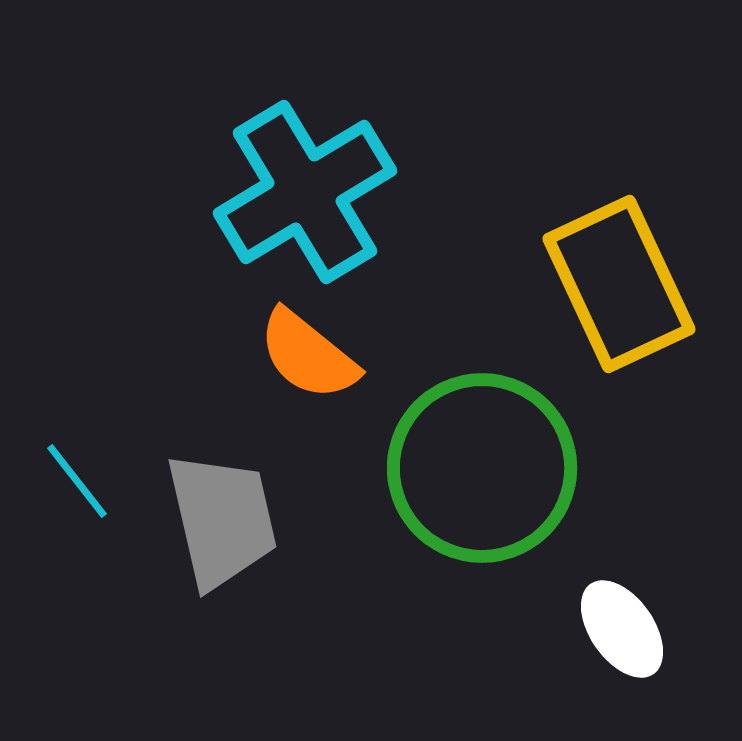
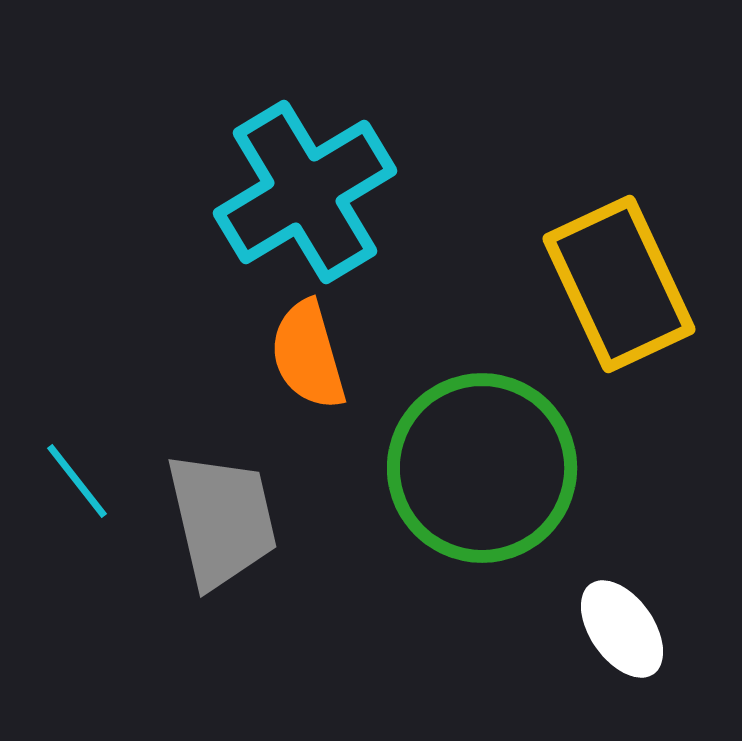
orange semicircle: rotated 35 degrees clockwise
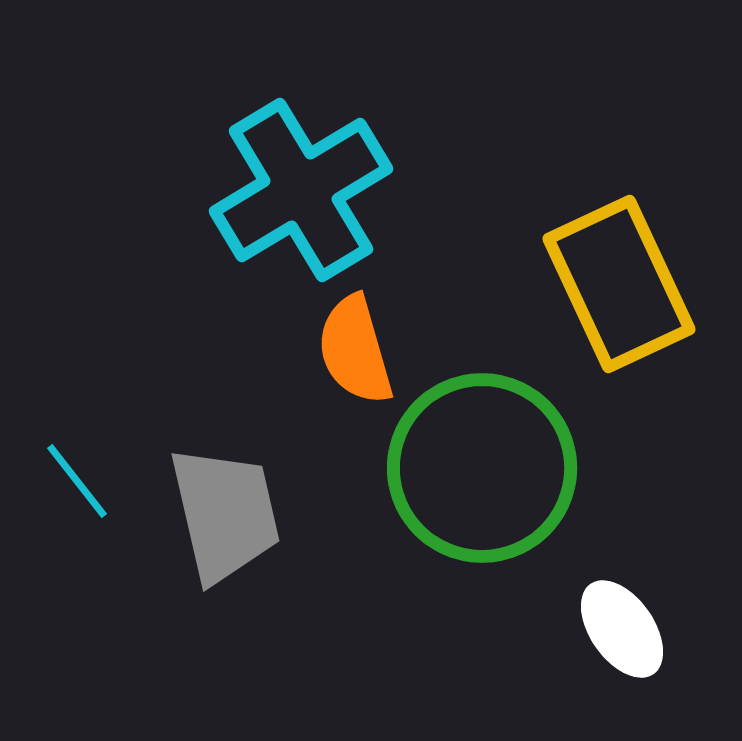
cyan cross: moved 4 px left, 2 px up
orange semicircle: moved 47 px right, 5 px up
gray trapezoid: moved 3 px right, 6 px up
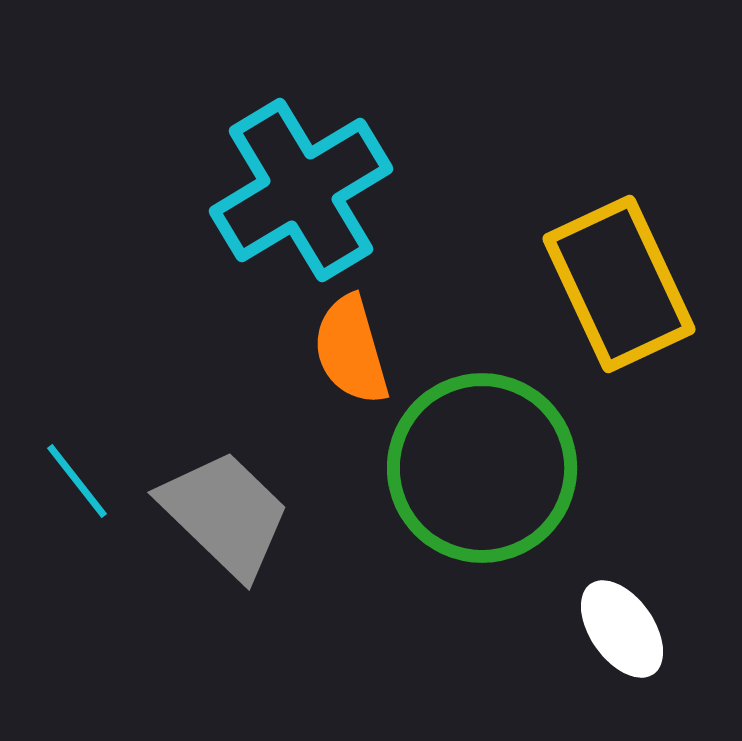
orange semicircle: moved 4 px left
gray trapezoid: rotated 33 degrees counterclockwise
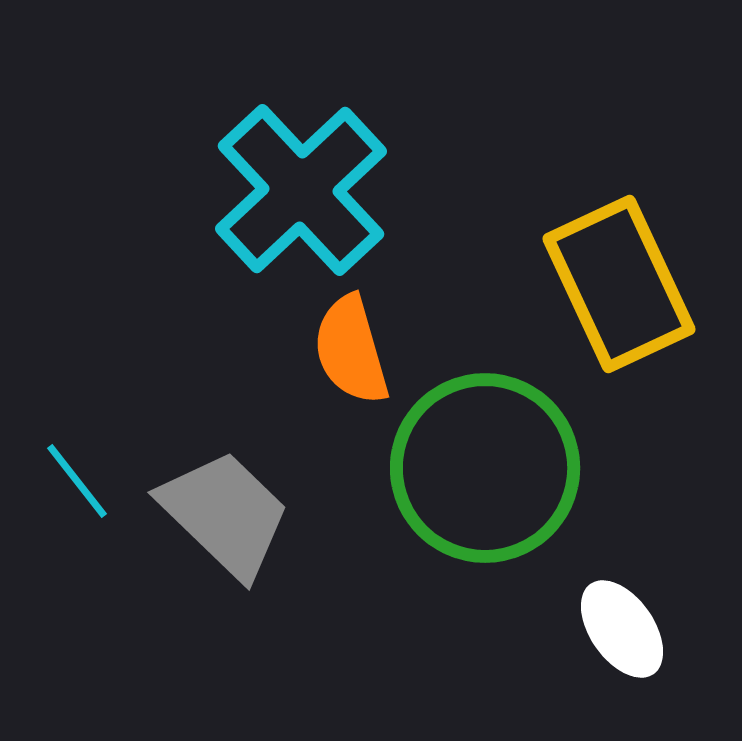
cyan cross: rotated 12 degrees counterclockwise
green circle: moved 3 px right
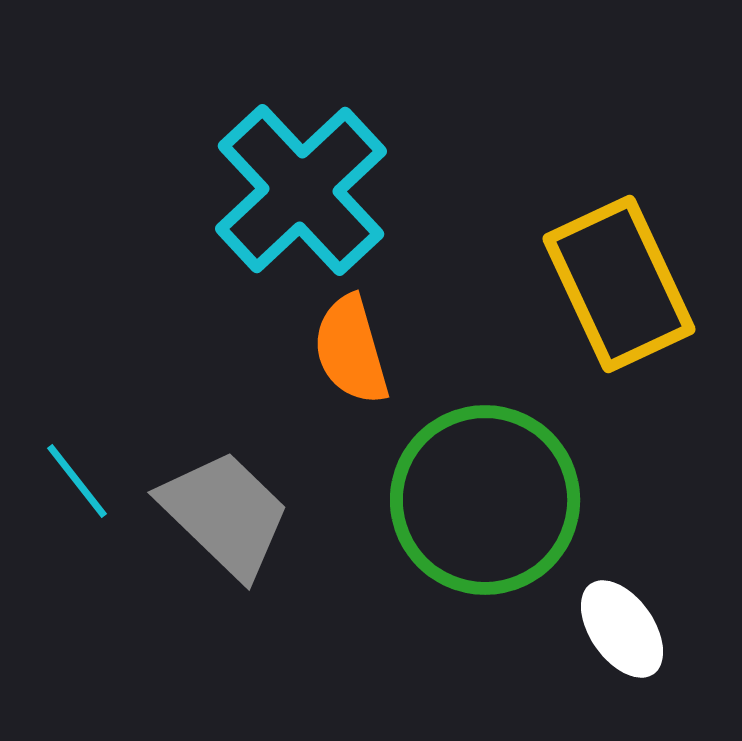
green circle: moved 32 px down
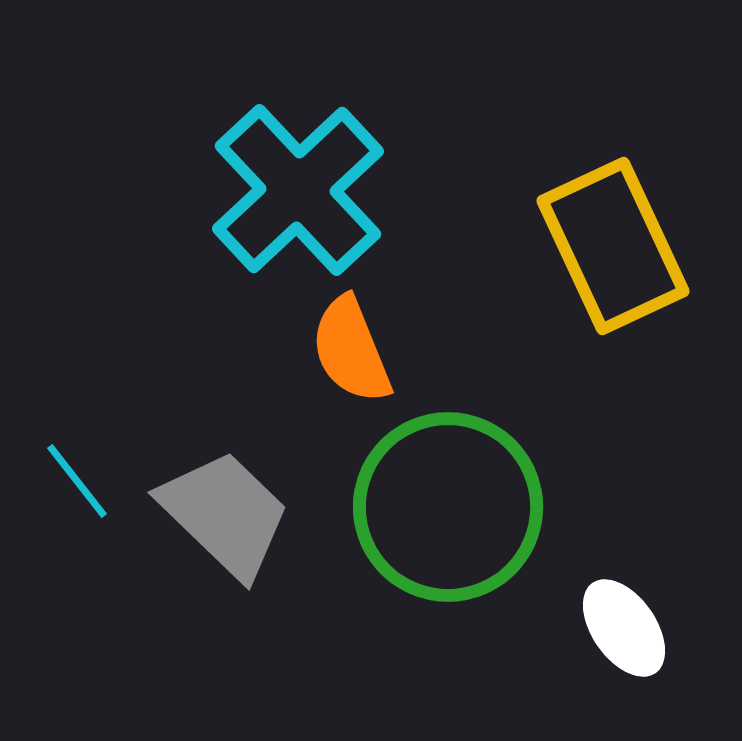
cyan cross: moved 3 px left
yellow rectangle: moved 6 px left, 38 px up
orange semicircle: rotated 6 degrees counterclockwise
green circle: moved 37 px left, 7 px down
white ellipse: moved 2 px right, 1 px up
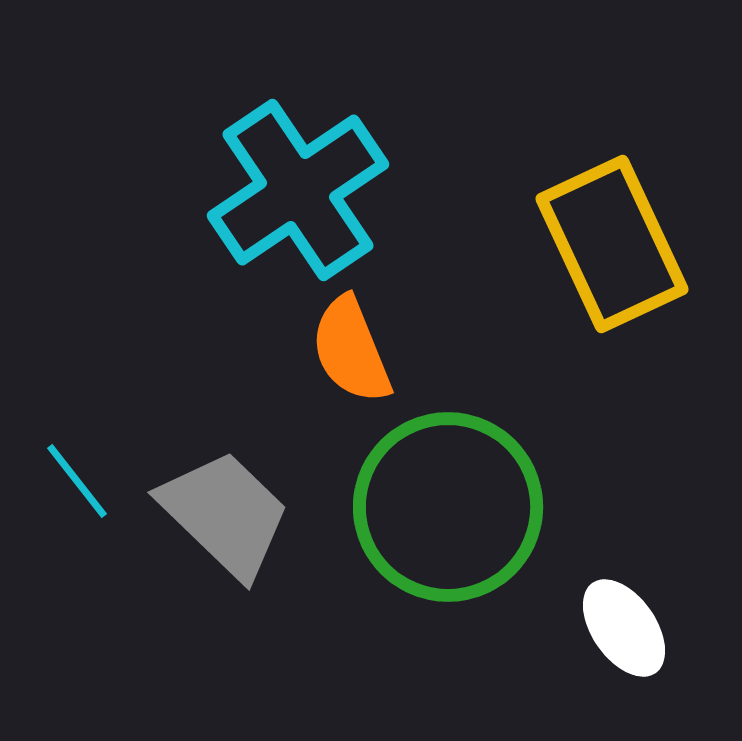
cyan cross: rotated 9 degrees clockwise
yellow rectangle: moved 1 px left, 2 px up
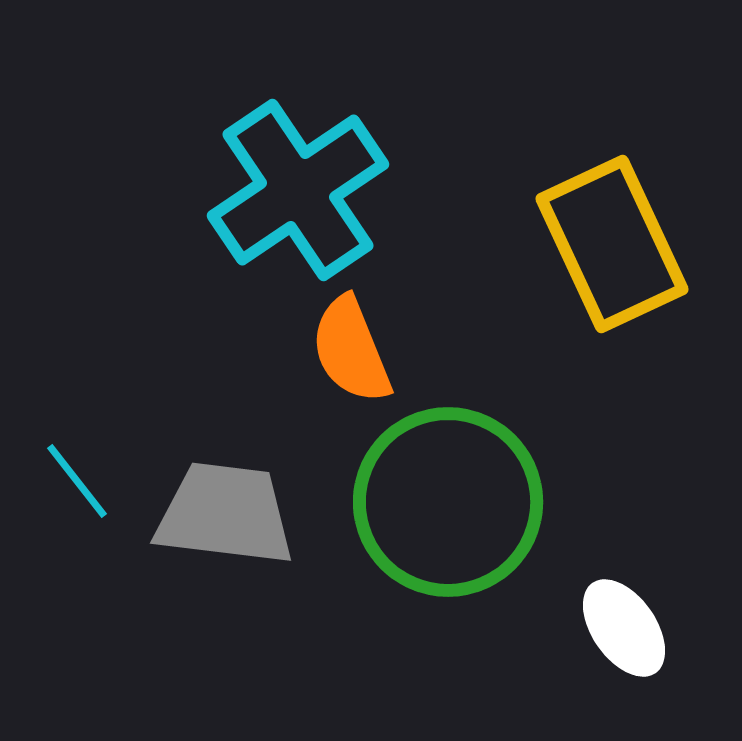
green circle: moved 5 px up
gray trapezoid: rotated 37 degrees counterclockwise
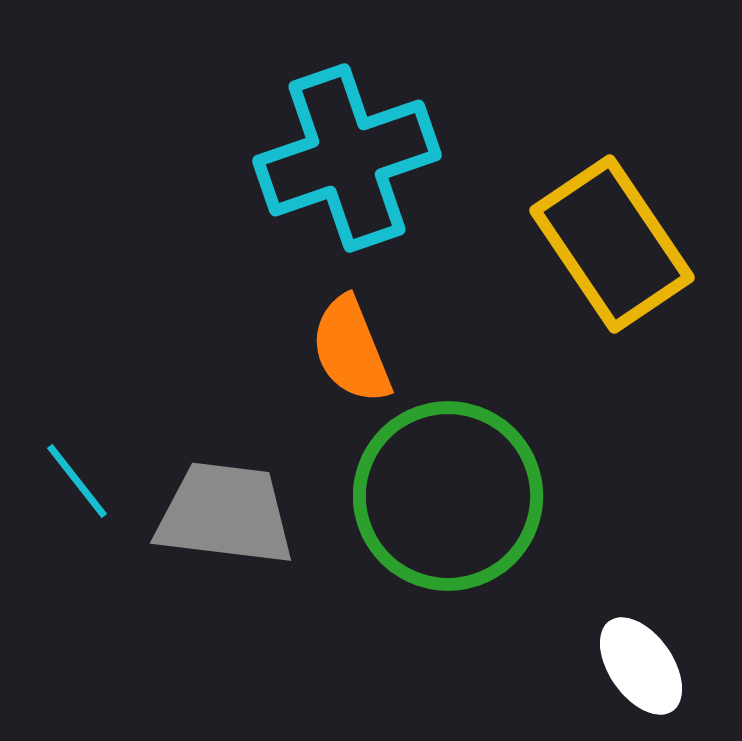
cyan cross: moved 49 px right, 32 px up; rotated 15 degrees clockwise
yellow rectangle: rotated 9 degrees counterclockwise
green circle: moved 6 px up
white ellipse: moved 17 px right, 38 px down
